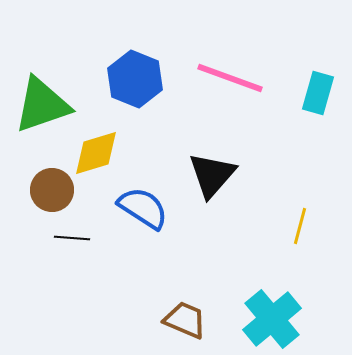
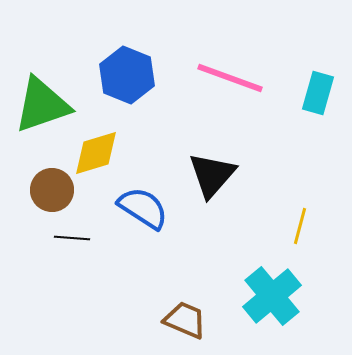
blue hexagon: moved 8 px left, 4 px up
cyan cross: moved 23 px up
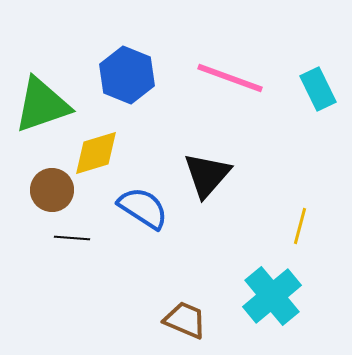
cyan rectangle: moved 4 px up; rotated 42 degrees counterclockwise
black triangle: moved 5 px left
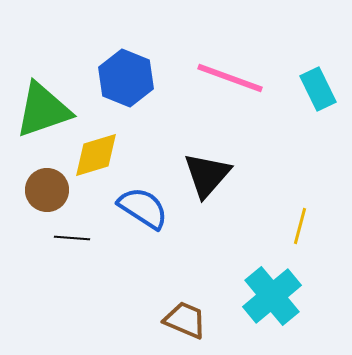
blue hexagon: moved 1 px left, 3 px down
green triangle: moved 1 px right, 5 px down
yellow diamond: moved 2 px down
brown circle: moved 5 px left
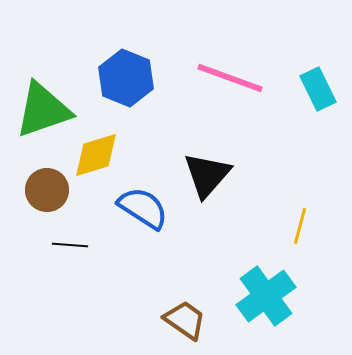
black line: moved 2 px left, 7 px down
cyan cross: moved 6 px left; rotated 4 degrees clockwise
brown trapezoid: rotated 12 degrees clockwise
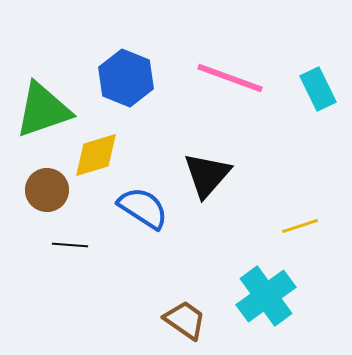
yellow line: rotated 57 degrees clockwise
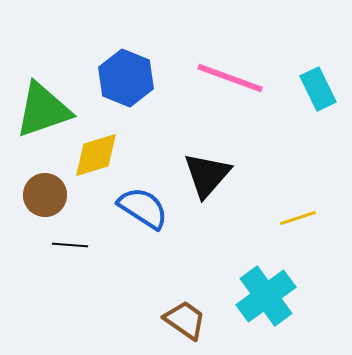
brown circle: moved 2 px left, 5 px down
yellow line: moved 2 px left, 8 px up
